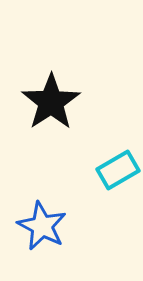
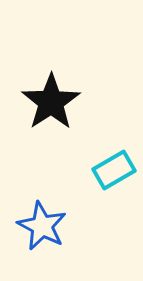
cyan rectangle: moved 4 px left
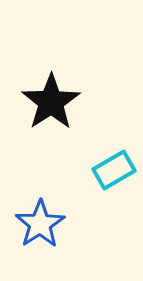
blue star: moved 2 px left, 2 px up; rotated 12 degrees clockwise
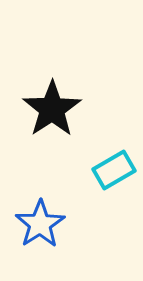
black star: moved 1 px right, 7 px down
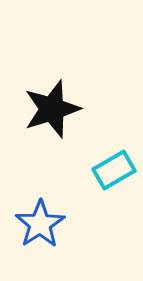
black star: rotated 16 degrees clockwise
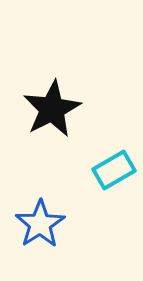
black star: rotated 10 degrees counterclockwise
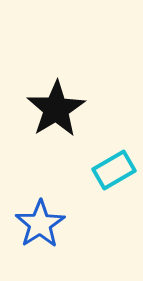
black star: moved 4 px right; rotated 4 degrees counterclockwise
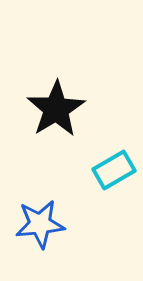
blue star: rotated 27 degrees clockwise
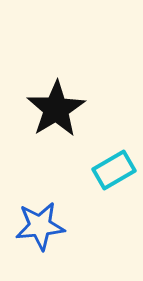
blue star: moved 2 px down
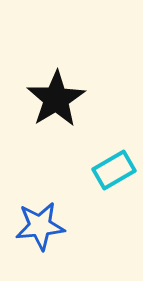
black star: moved 10 px up
